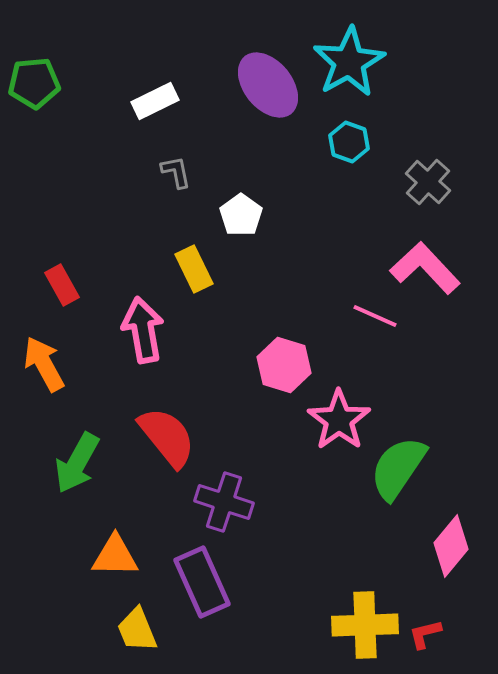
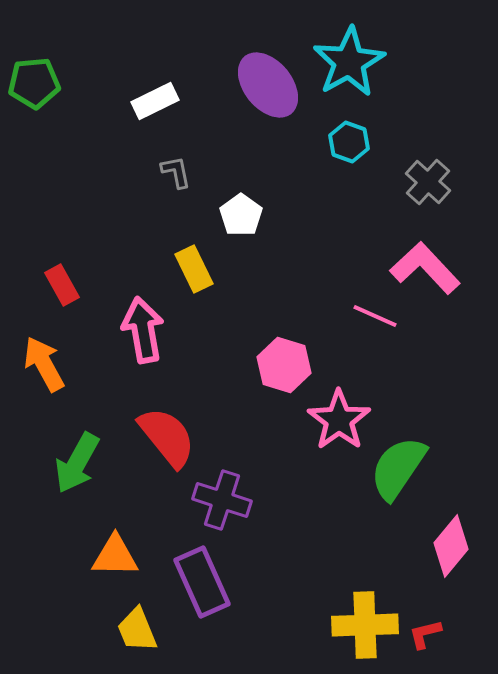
purple cross: moved 2 px left, 2 px up
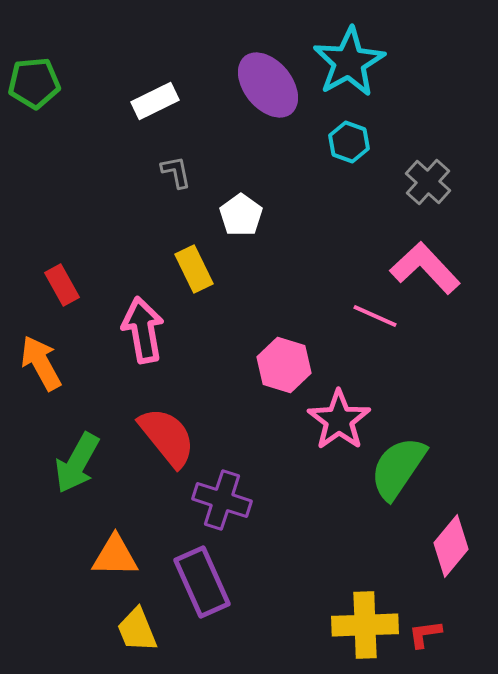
orange arrow: moved 3 px left, 1 px up
red L-shape: rotated 6 degrees clockwise
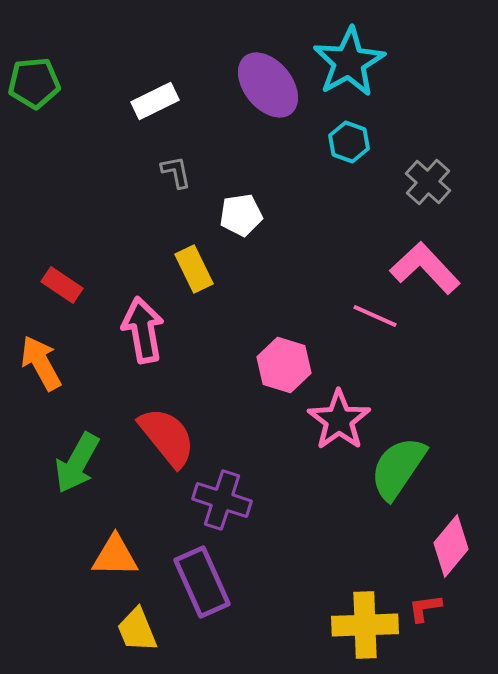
white pentagon: rotated 27 degrees clockwise
red rectangle: rotated 27 degrees counterclockwise
red L-shape: moved 26 px up
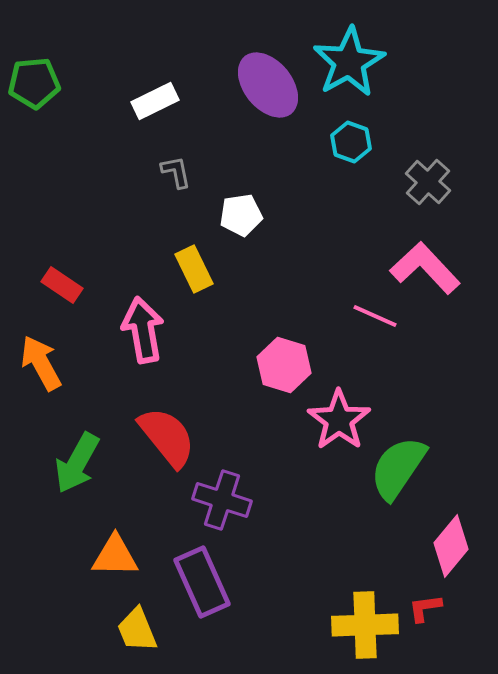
cyan hexagon: moved 2 px right
